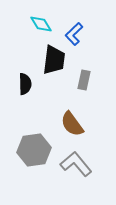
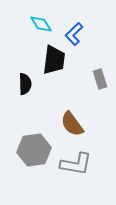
gray rectangle: moved 16 px right, 1 px up; rotated 30 degrees counterclockwise
gray L-shape: rotated 140 degrees clockwise
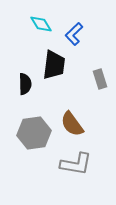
black trapezoid: moved 5 px down
gray hexagon: moved 17 px up
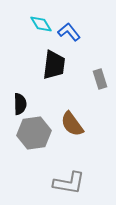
blue L-shape: moved 5 px left, 2 px up; rotated 95 degrees clockwise
black semicircle: moved 5 px left, 20 px down
gray L-shape: moved 7 px left, 19 px down
